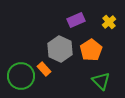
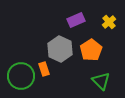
orange rectangle: rotated 24 degrees clockwise
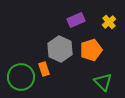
orange pentagon: rotated 15 degrees clockwise
green circle: moved 1 px down
green triangle: moved 2 px right, 1 px down
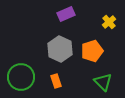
purple rectangle: moved 10 px left, 6 px up
orange pentagon: moved 1 px right, 1 px down
orange rectangle: moved 12 px right, 12 px down
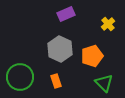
yellow cross: moved 1 px left, 2 px down
orange pentagon: moved 5 px down
green circle: moved 1 px left
green triangle: moved 1 px right, 1 px down
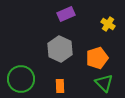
yellow cross: rotated 16 degrees counterclockwise
orange pentagon: moved 5 px right, 2 px down
green circle: moved 1 px right, 2 px down
orange rectangle: moved 4 px right, 5 px down; rotated 16 degrees clockwise
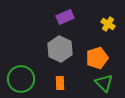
purple rectangle: moved 1 px left, 3 px down
orange rectangle: moved 3 px up
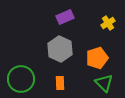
yellow cross: moved 1 px up; rotated 24 degrees clockwise
